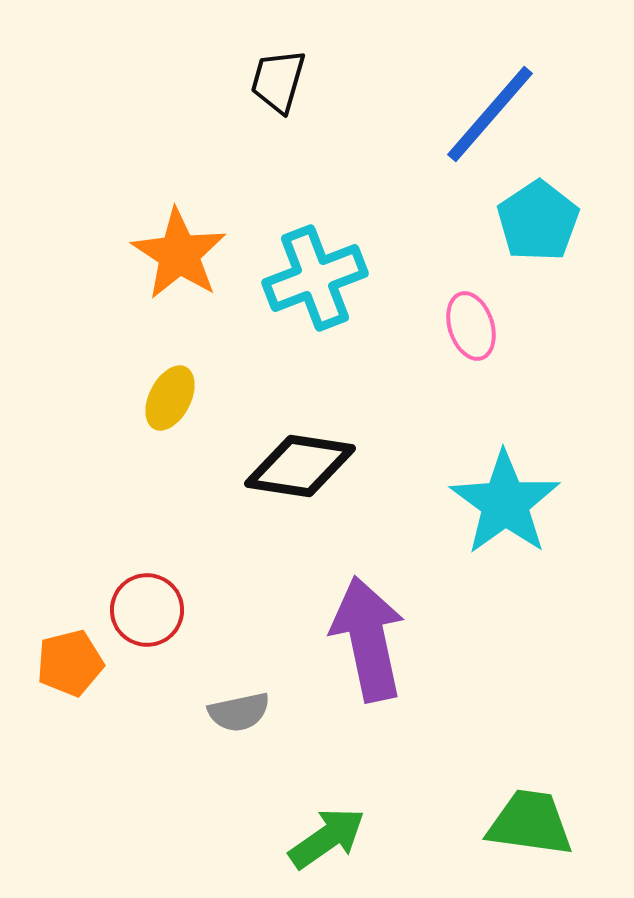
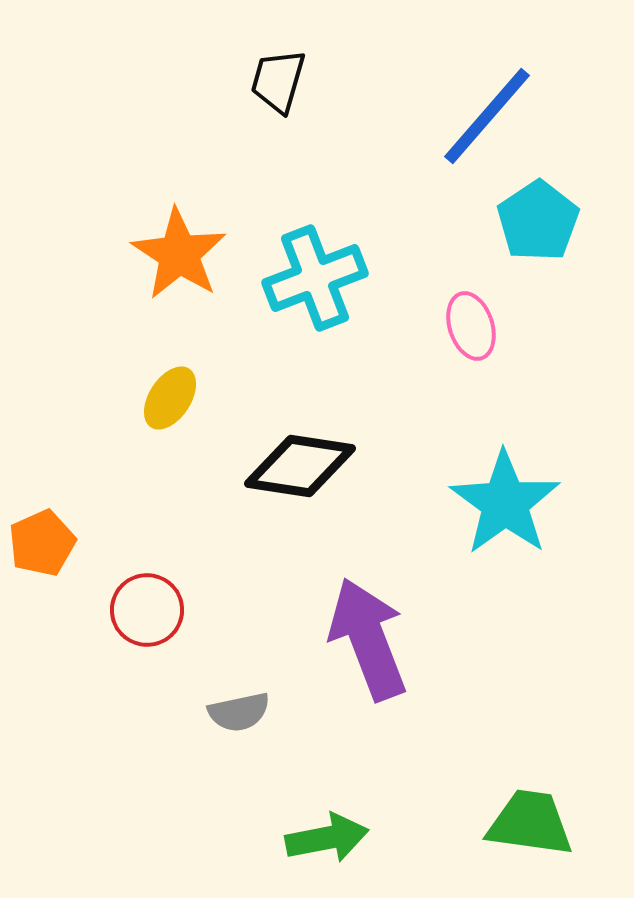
blue line: moved 3 px left, 2 px down
yellow ellipse: rotated 6 degrees clockwise
purple arrow: rotated 9 degrees counterclockwise
orange pentagon: moved 28 px left, 120 px up; rotated 10 degrees counterclockwise
green arrow: rotated 24 degrees clockwise
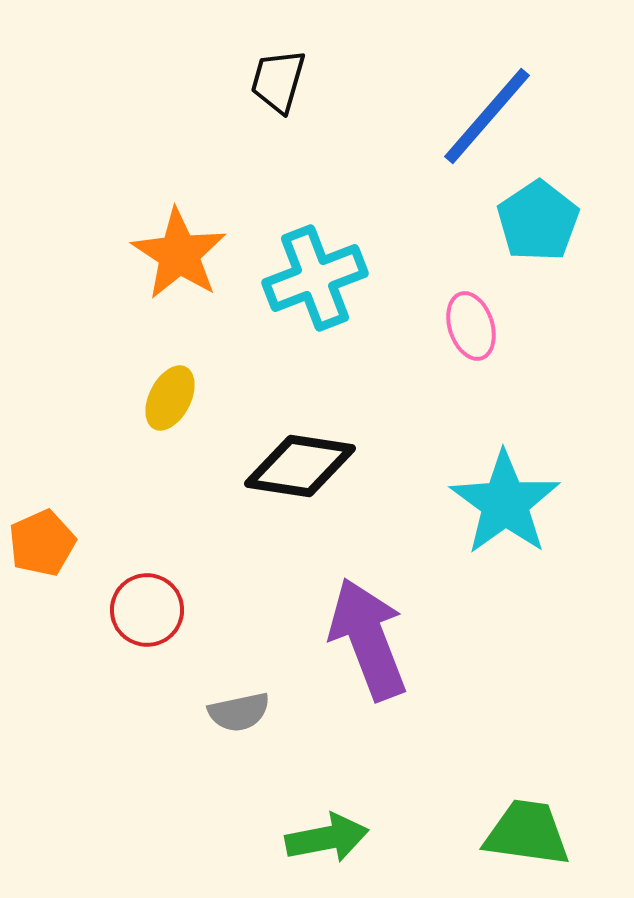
yellow ellipse: rotated 6 degrees counterclockwise
green trapezoid: moved 3 px left, 10 px down
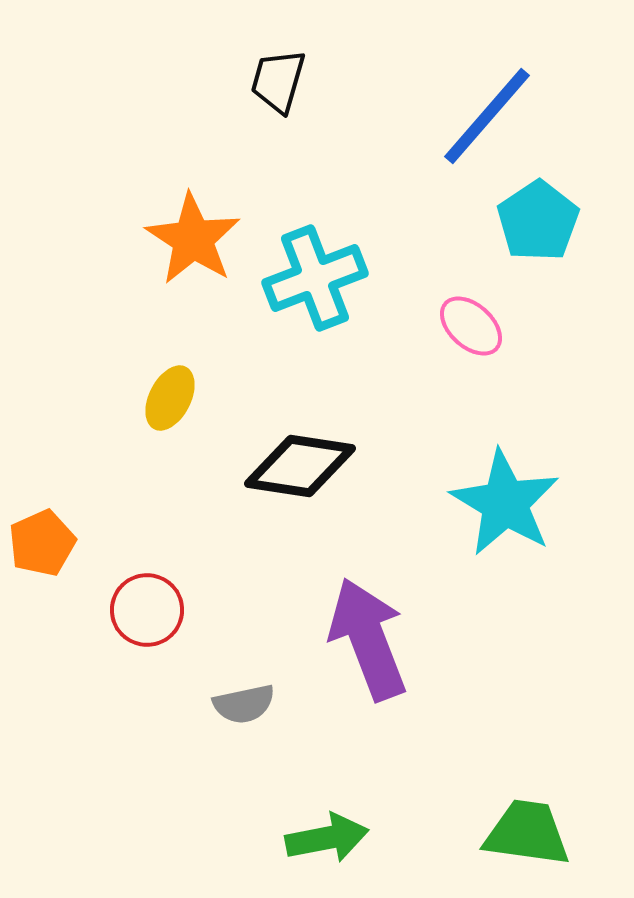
orange star: moved 14 px right, 15 px up
pink ellipse: rotated 30 degrees counterclockwise
cyan star: rotated 5 degrees counterclockwise
gray semicircle: moved 5 px right, 8 px up
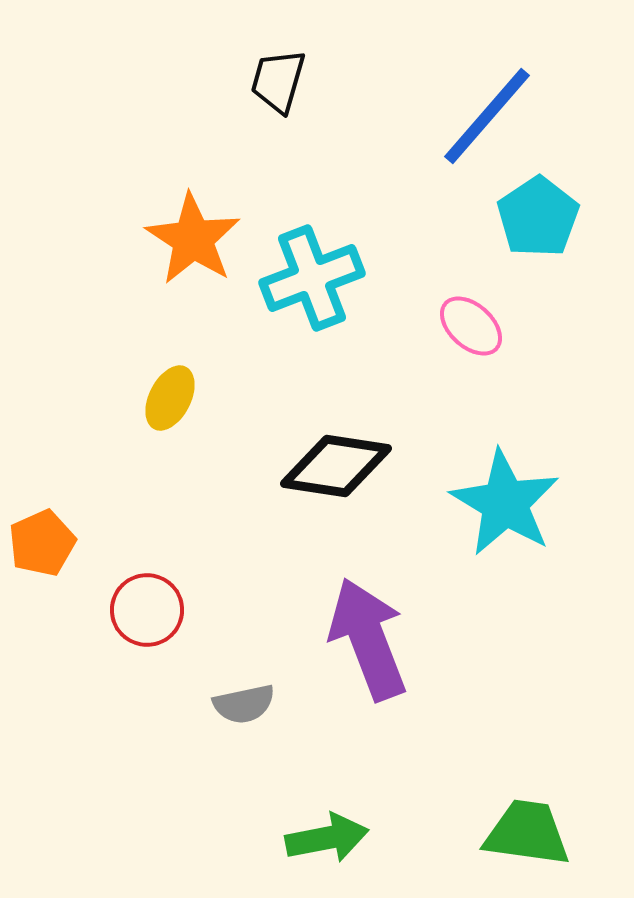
cyan pentagon: moved 4 px up
cyan cross: moved 3 px left
black diamond: moved 36 px right
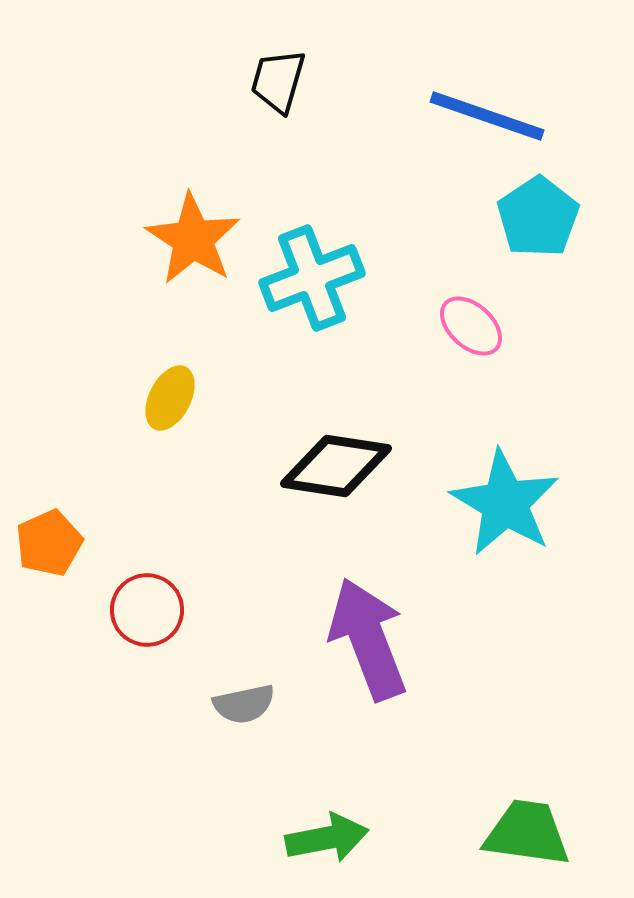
blue line: rotated 68 degrees clockwise
orange pentagon: moved 7 px right
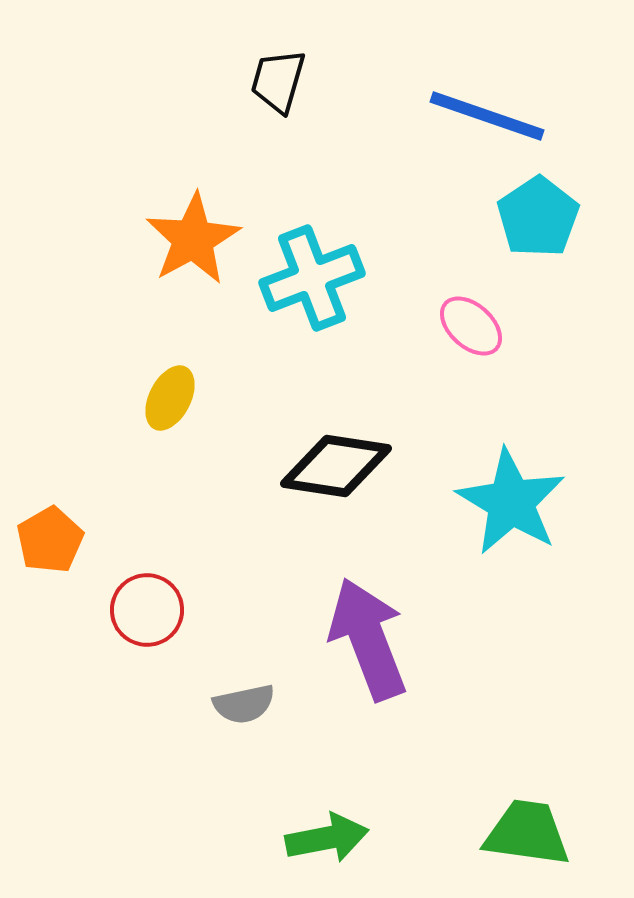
orange star: rotated 10 degrees clockwise
cyan star: moved 6 px right, 1 px up
orange pentagon: moved 1 px right, 3 px up; rotated 6 degrees counterclockwise
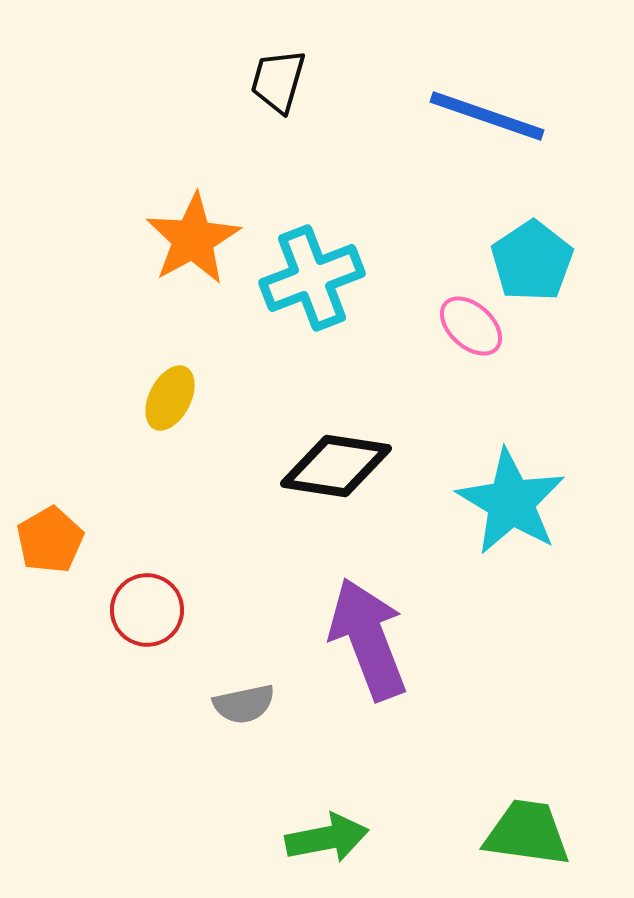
cyan pentagon: moved 6 px left, 44 px down
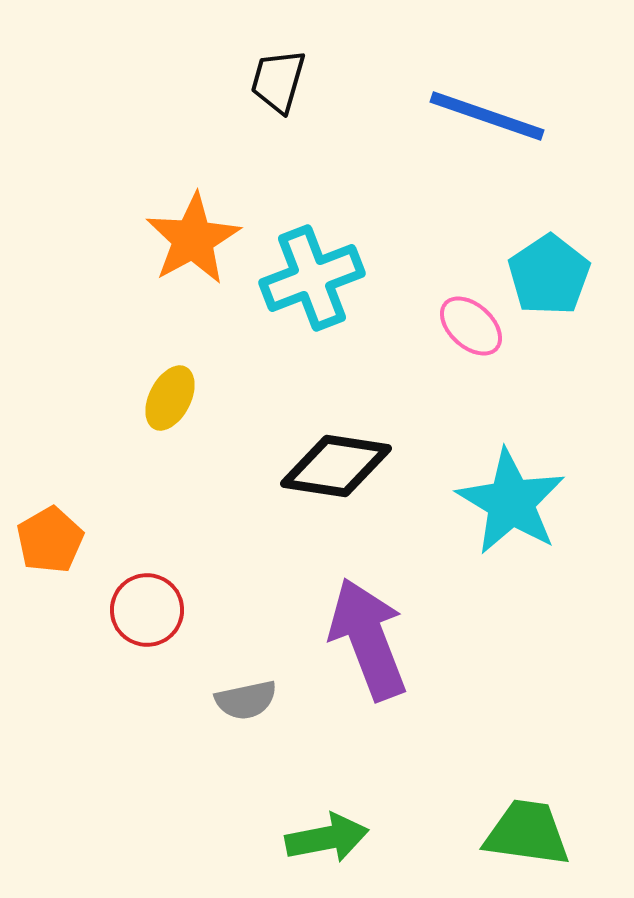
cyan pentagon: moved 17 px right, 14 px down
gray semicircle: moved 2 px right, 4 px up
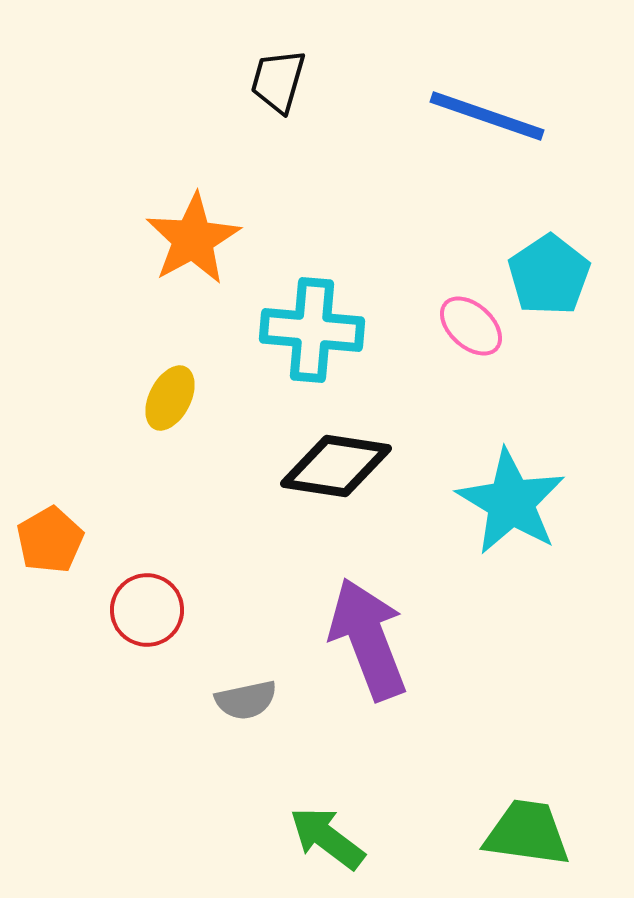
cyan cross: moved 52 px down; rotated 26 degrees clockwise
green arrow: rotated 132 degrees counterclockwise
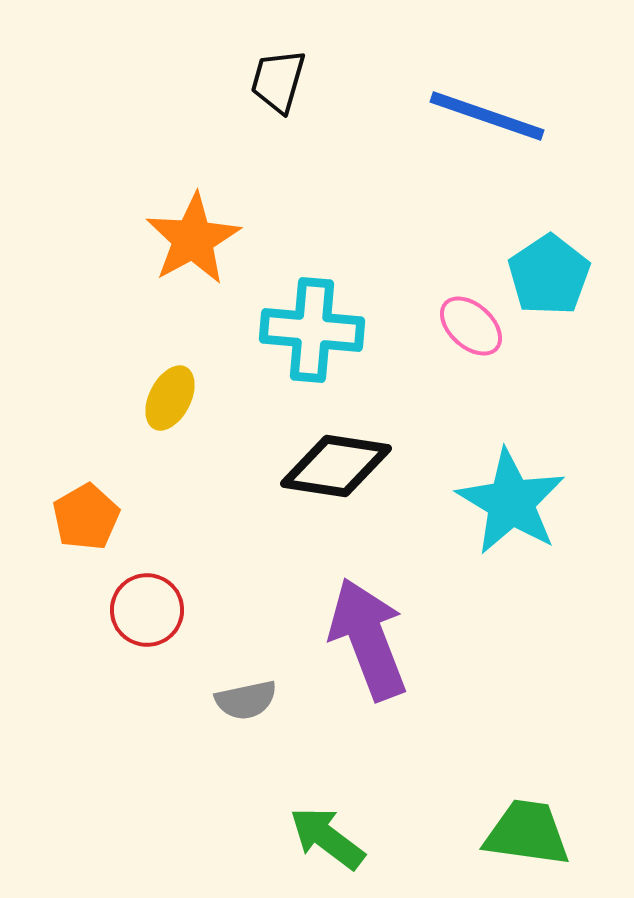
orange pentagon: moved 36 px right, 23 px up
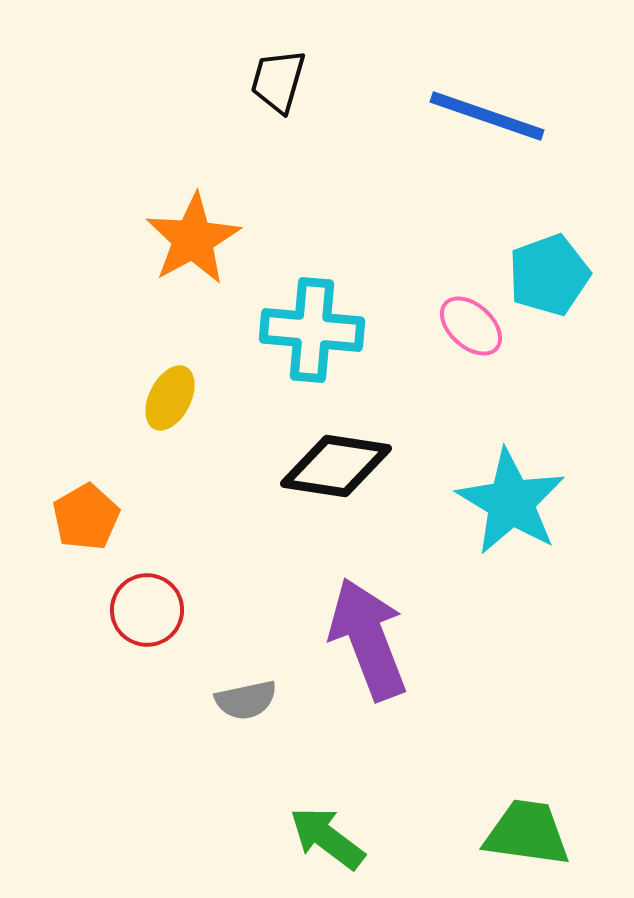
cyan pentagon: rotated 14 degrees clockwise
